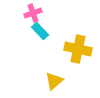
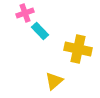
pink cross: moved 8 px left
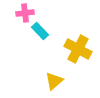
pink cross: rotated 12 degrees clockwise
yellow cross: rotated 16 degrees clockwise
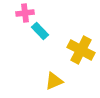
yellow cross: moved 3 px right, 1 px down
yellow triangle: rotated 18 degrees clockwise
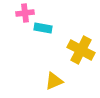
cyan rectangle: moved 3 px right, 3 px up; rotated 36 degrees counterclockwise
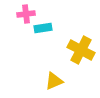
pink cross: moved 1 px right, 1 px down
cyan rectangle: rotated 18 degrees counterclockwise
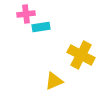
cyan rectangle: moved 2 px left, 1 px up
yellow cross: moved 5 px down
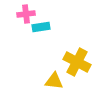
yellow cross: moved 4 px left, 7 px down
yellow triangle: rotated 30 degrees clockwise
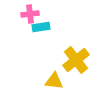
pink cross: moved 4 px right
yellow cross: moved 1 px left, 2 px up; rotated 24 degrees clockwise
